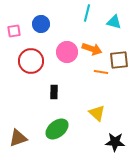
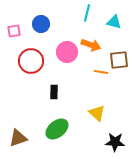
orange arrow: moved 1 px left, 4 px up
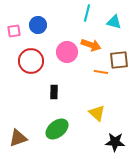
blue circle: moved 3 px left, 1 px down
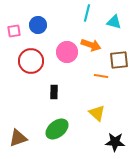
orange line: moved 4 px down
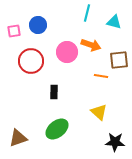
yellow triangle: moved 2 px right, 1 px up
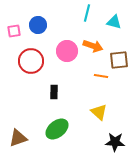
orange arrow: moved 2 px right, 1 px down
pink circle: moved 1 px up
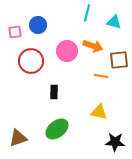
pink square: moved 1 px right, 1 px down
yellow triangle: rotated 30 degrees counterclockwise
